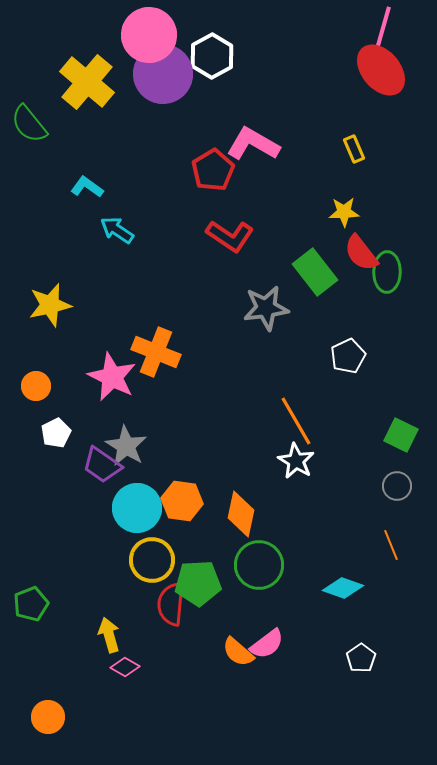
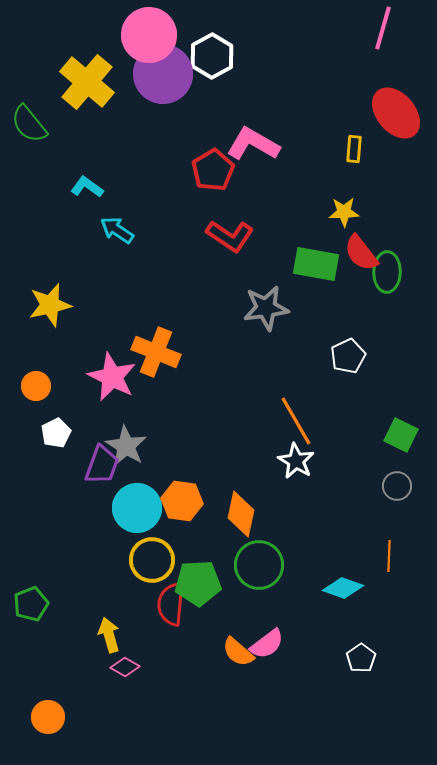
red ellipse at (381, 70): moved 15 px right, 43 px down
yellow rectangle at (354, 149): rotated 28 degrees clockwise
green rectangle at (315, 272): moved 1 px right, 8 px up; rotated 42 degrees counterclockwise
purple trapezoid at (102, 465): rotated 105 degrees counterclockwise
orange line at (391, 545): moved 2 px left, 11 px down; rotated 24 degrees clockwise
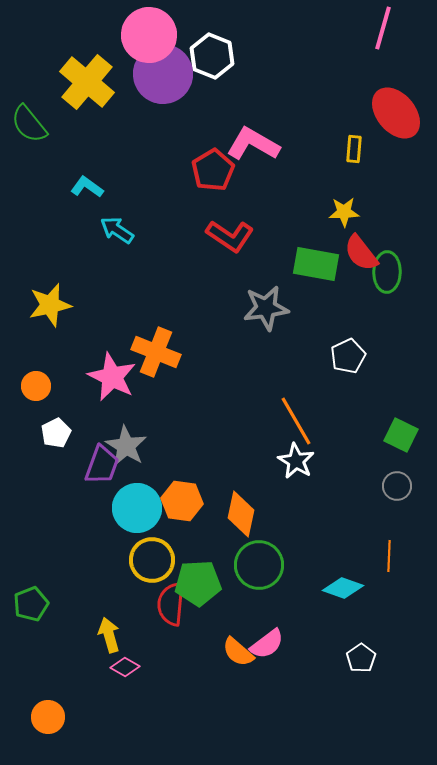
white hexagon at (212, 56): rotated 9 degrees counterclockwise
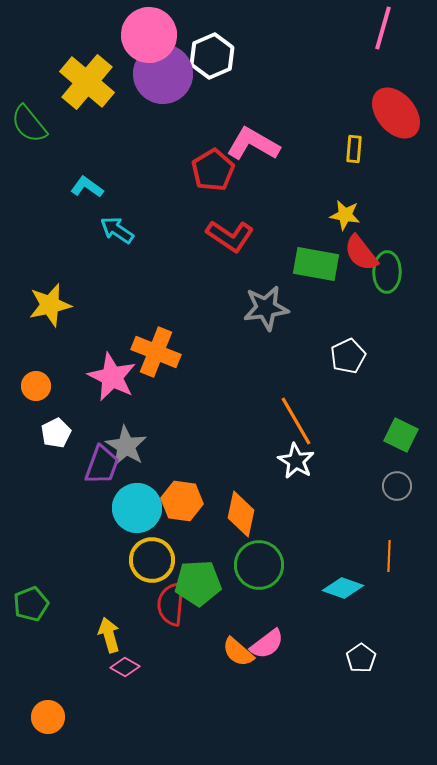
white hexagon at (212, 56): rotated 15 degrees clockwise
yellow star at (344, 212): moved 1 px right, 3 px down; rotated 12 degrees clockwise
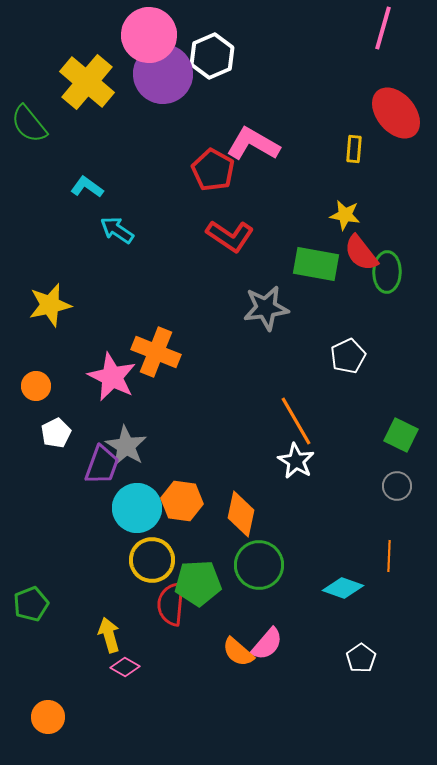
red pentagon at (213, 170): rotated 12 degrees counterclockwise
pink semicircle at (267, 644): rotated 12 degrees counterclockwise
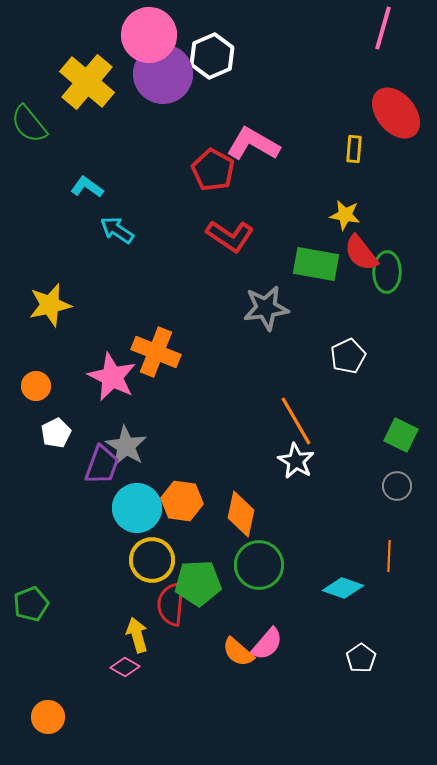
yellow arrow at (109, 635): moved 28 px right
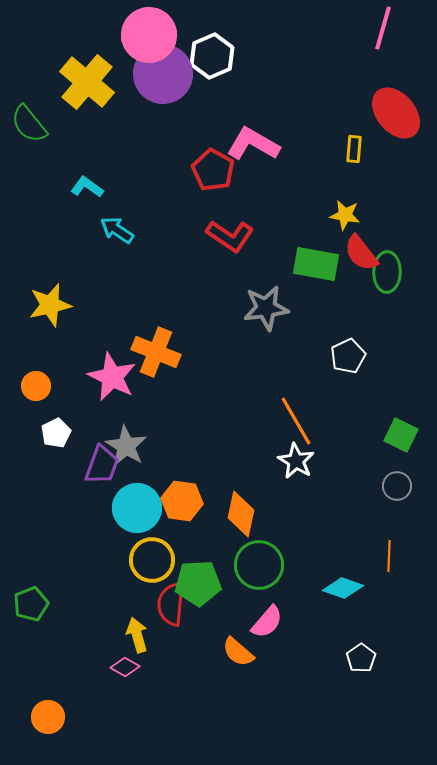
pink semicircle at (267, 644): moved 22 px up
